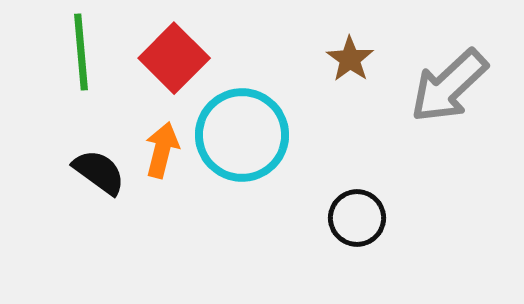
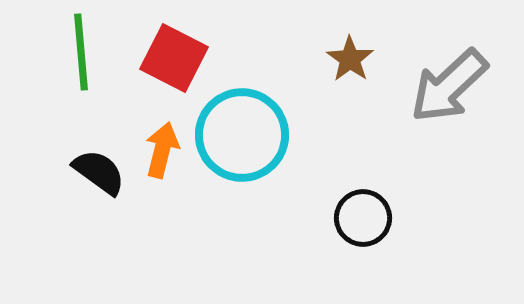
red square: rotated 18 degrees counterclockwise
black circle: moved 6 px right
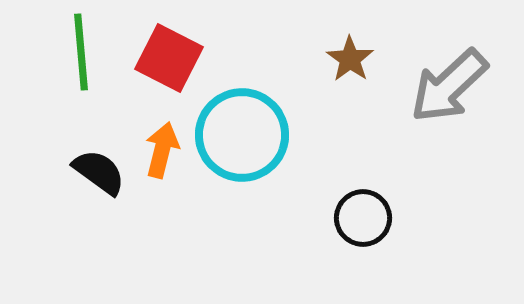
red square: moved 5 px left
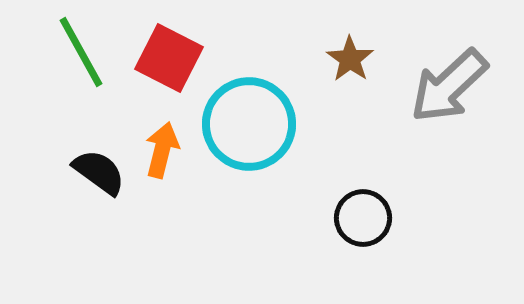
green line: rotated 24 degrees counterclockwise
cyan circle: moved 7 px right, 11 px up
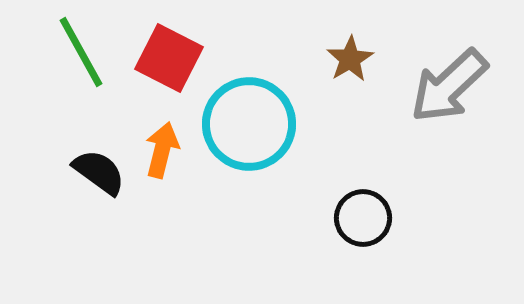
brown star: rotated 6 degrees clockwise
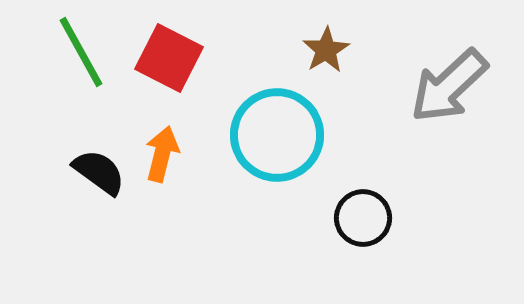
brown star: moved 24 px left, 9 px up
cyan circle: moved 28 px right, 11 px down
orange arrow: moved 4 px down
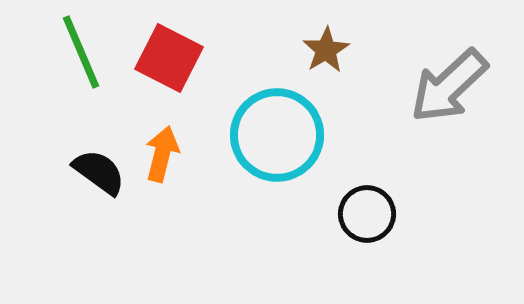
green line: rotated 6 degrees clockwise
black circle: moved 4 px right, 4 px up
